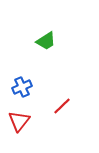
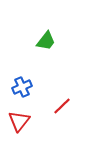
green trapezoid: rotated 20 degrees counterclockwise
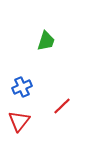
green trapezoid: rotated 20 degrees counterclockwise
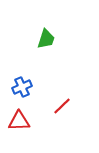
green trapezoid: moved 2 px up
red triangle: rotated 50 degrees clockwise
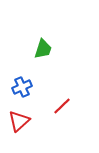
green trapezoid: moved 3 px left, 10 px down
red triangle: rotated 40 degrees counterclockwise
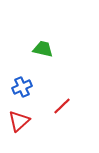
green trapezoid: rotated 95 degrees counterclockwise
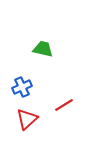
red line: moved 2 px right, 1 px up; rotated 12 degrees clockwise
red triangle: moved 8 px right, 2 px up
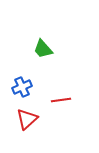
green trapezoid: rotated 145 degrees counterclockwise
red line: moved 3 px left, 5 px up; rotated 24 degrees clockwise
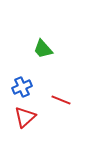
red line: rotated 30 degrees clockwise
red triangle: moved 2 px left, 2 px up
